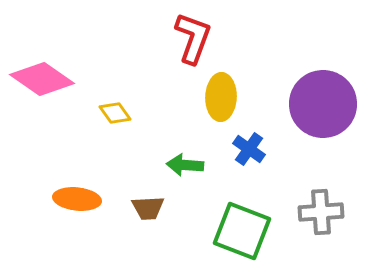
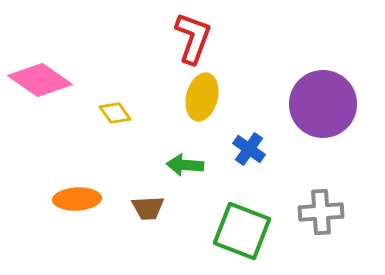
pink diamond: moved 2 px left, 1 px down
yellow ellipse: moved 19 px left; rotated 12 degrees clockwise
orange ellipse: rotated 9 degrees counterclockwise
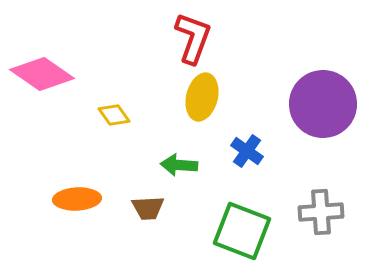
pink diamond: moved 2 px right, 6 px up
yellow diamond: moved 1 px left, 2 px down
blue cross: moved 2 px left, 2 px down
green arrow: moved 6 px left
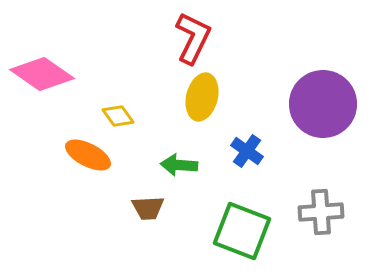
red L-shape: rotated 6 degrees clockwise
yellow diamond: moved 4 px right, 1 px down
orange ellipse: moved 11 px right, 44 px up; rotated 30 degrees clockwise
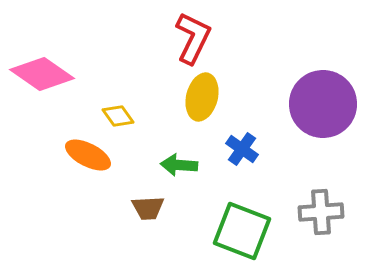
blue cross: moved 5 px left, 2 px up
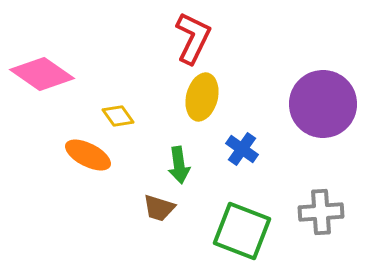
green arrow: rotated 102 degrees counterclockwise
brown trapezoid: moved 11 px right; rotated 20 degrees clockwise
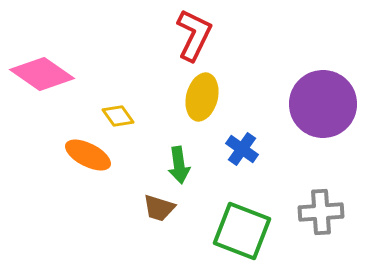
red L-shape: moved 1 px right, 3 px up
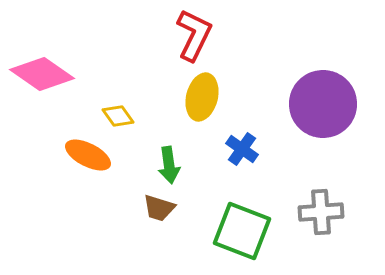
green arrow: moved 10 px left
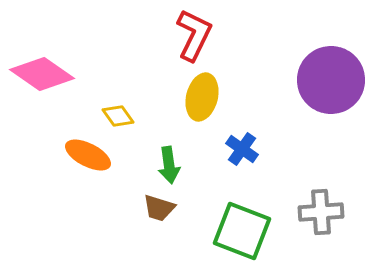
purple circle: moved 8 px right, 24 px up
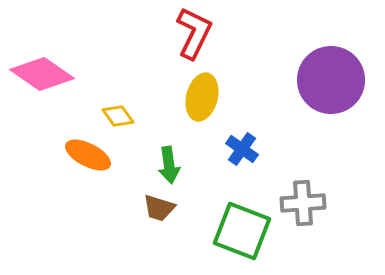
red L-shape: moved 2 px up
gray cross: moved 18 px left, 9 px up
